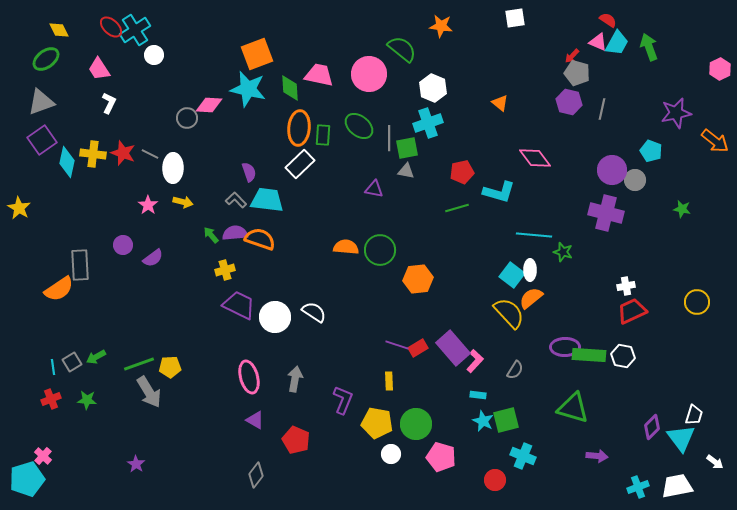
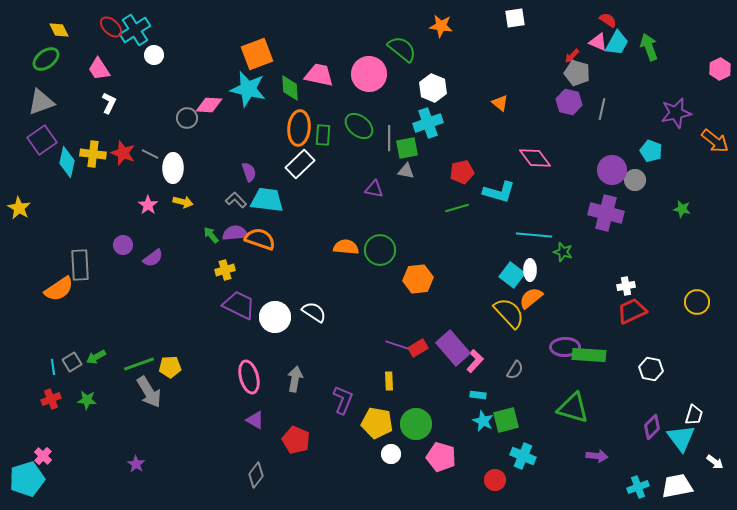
white hexagon at (623, 356): moved 28 px right, 13 px down
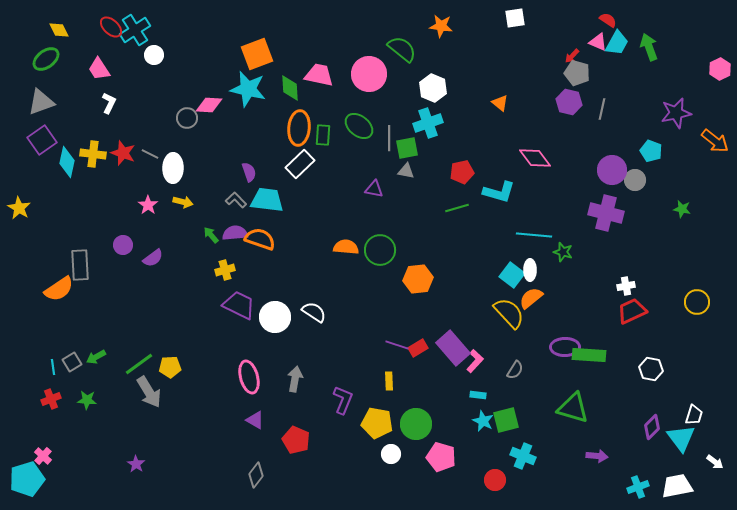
green line at (139, 364): rotated 16 degrees counterclockwise
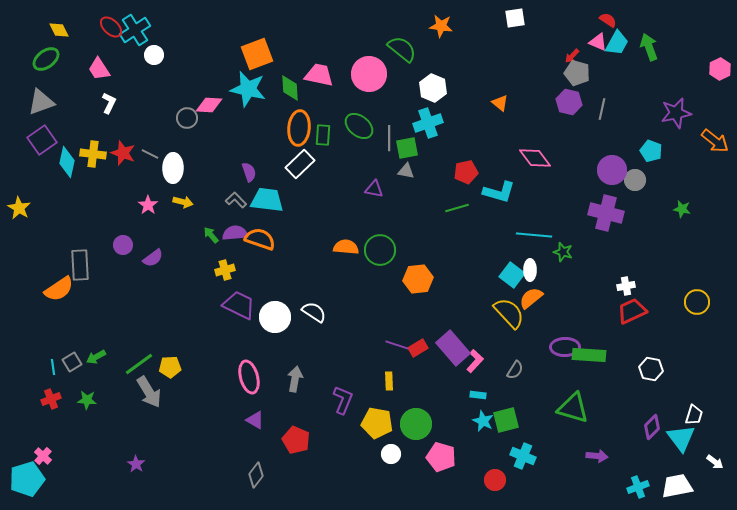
red pentagon at (462, 172): moved 4 px right
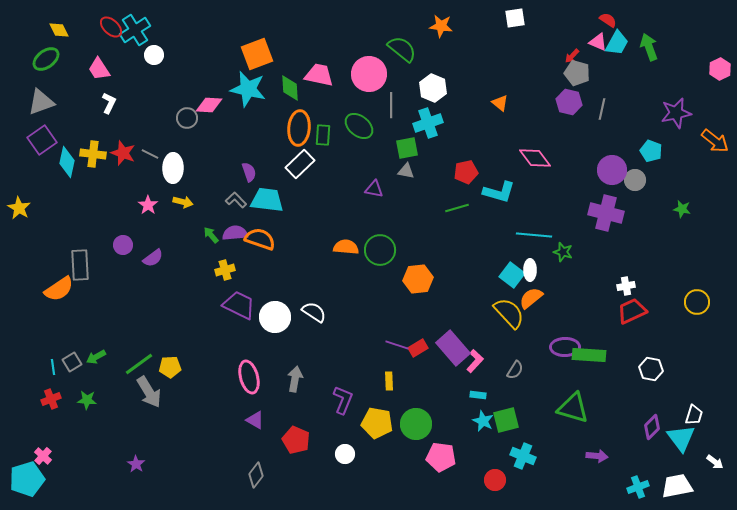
gray line at (389, 138): moved 2 px right, 33 px up
white circle at (391, 454): moved 46 px left
pink pentagon at (441, 457): rotated 8 degrees counterclockwise
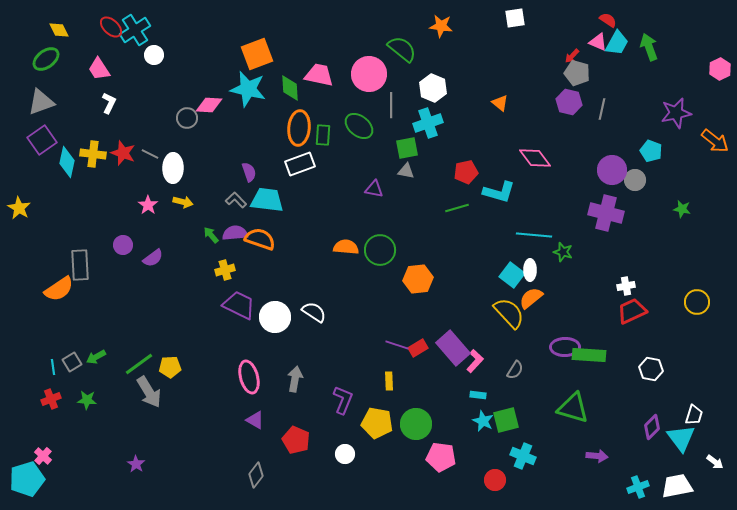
white rectangle at (300, 164): rotated 24 degrees clockwise
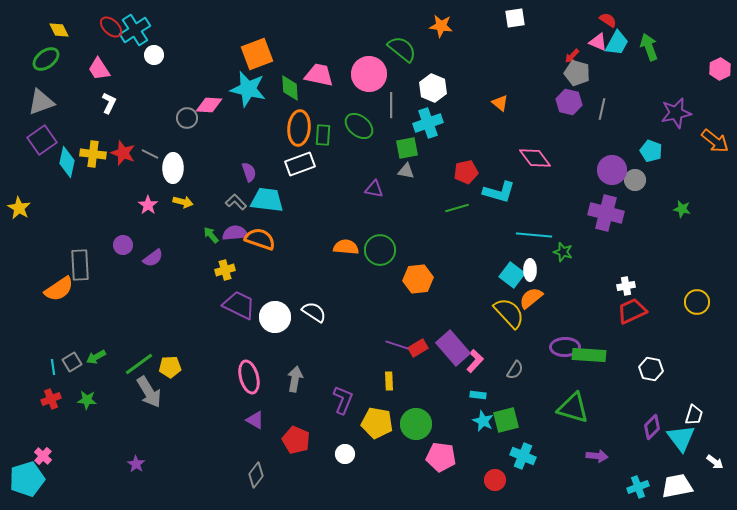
gray L-shape at (236, 200): moved 2 px down
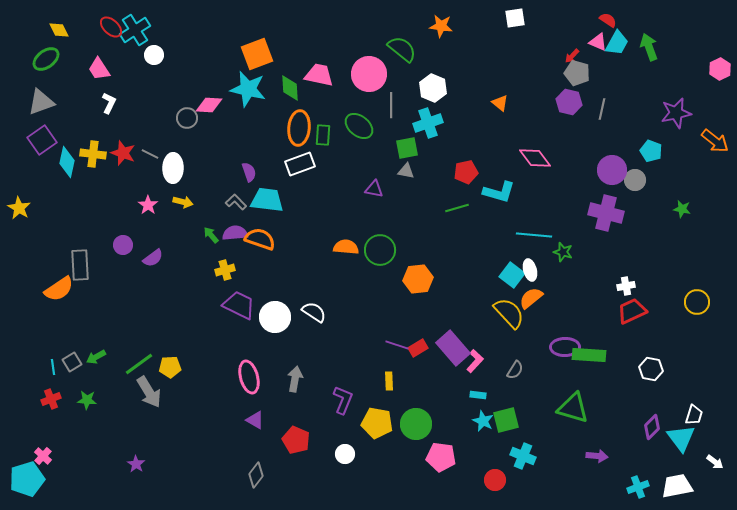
white ellipse at (530, 270): rotated 15 degrees counterclockwise
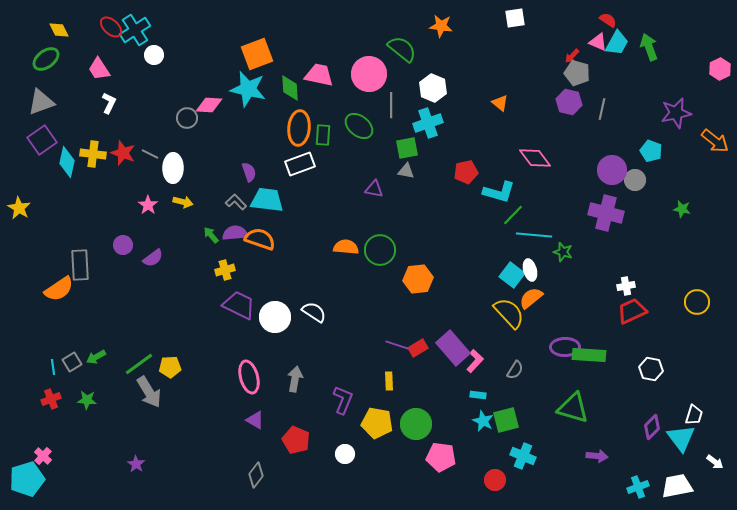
green line at (457, 208): moved 56 px right, 7 px down; rotated 30 degrees counterclockwise
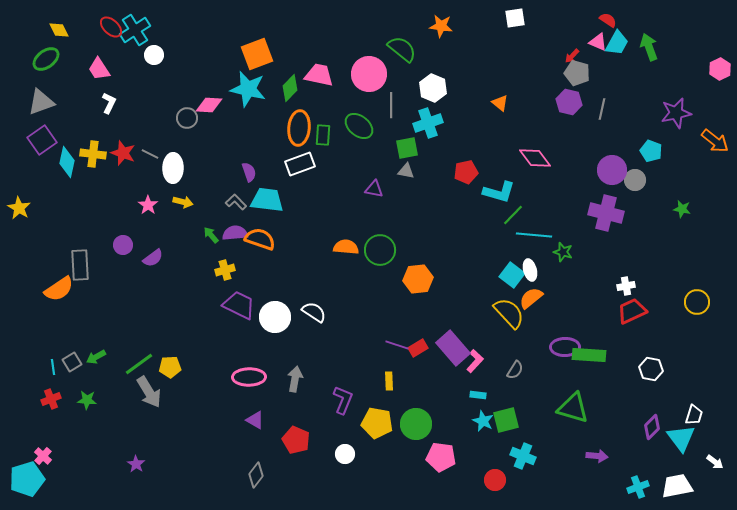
green diamond at (290, 88): rotated 48 degrees clockwise
pink ellipse at (249, 377): rotated 76 degrees counterclockwise
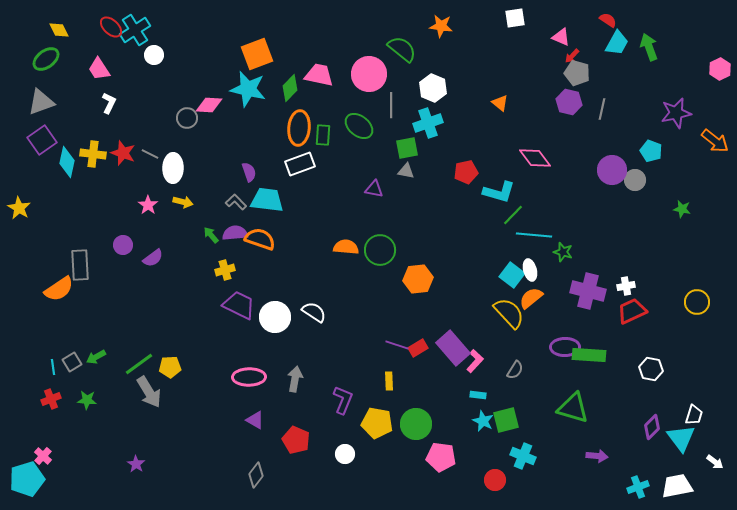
pink triangle at (598, 42): moved 37 px left, 5 px up
purple cross at (606, 213): moved 18 px left, 78 px down
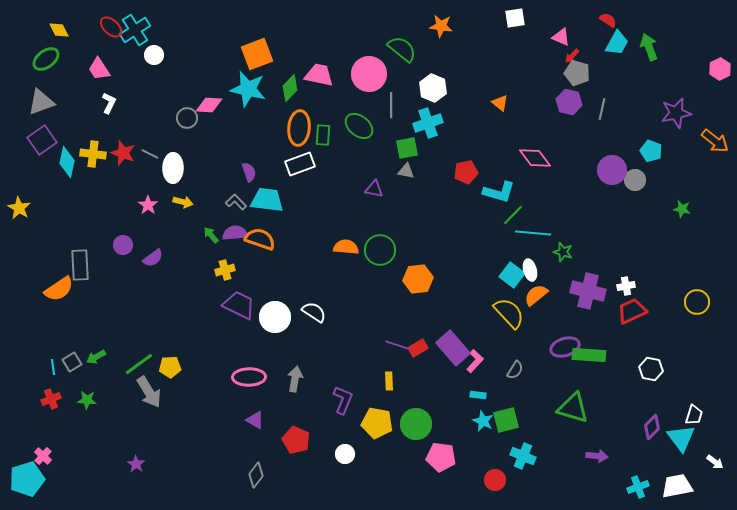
cyan line at (534, 235): moved 1 px left, 2 px up
orange semicircle at (531, 298): moved 5 px right, 3 px up
purple ellipse at (565, 347): rotated 16 degrees counterclockwise
